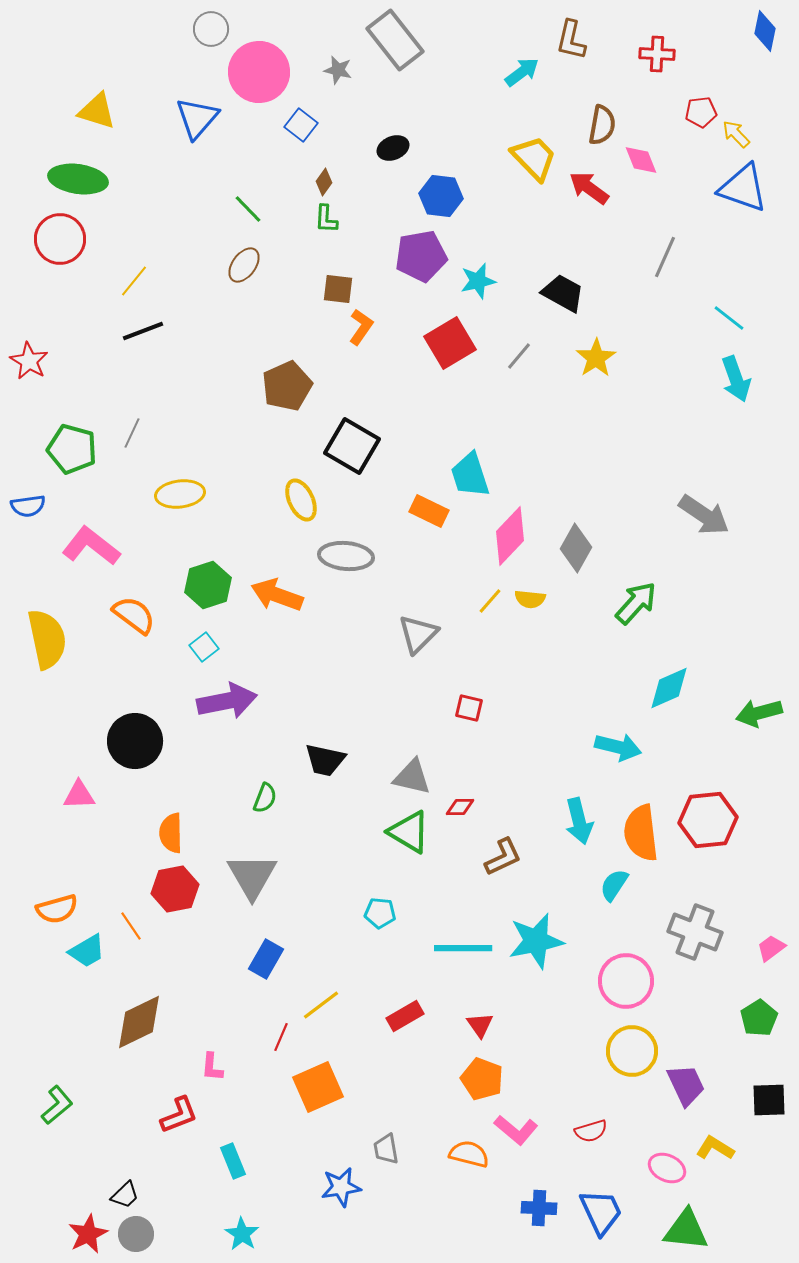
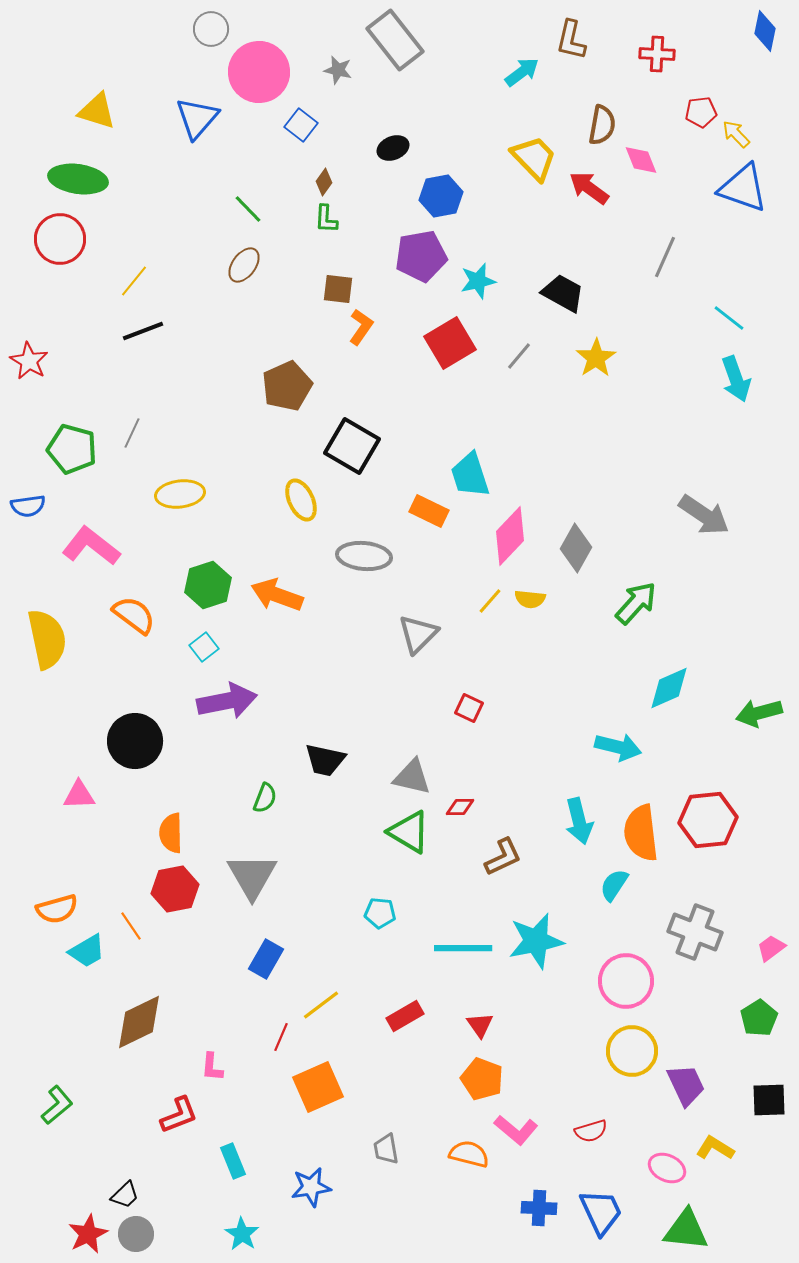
blue hexagon at (441, 196): rotated 18 degrees counterclockwise
gray ellipse at (346, 556): moved 18 px right
red square at (469, 708): rotated 12 degrees clockwise
blue star at (341, 1187): moved 30 px left
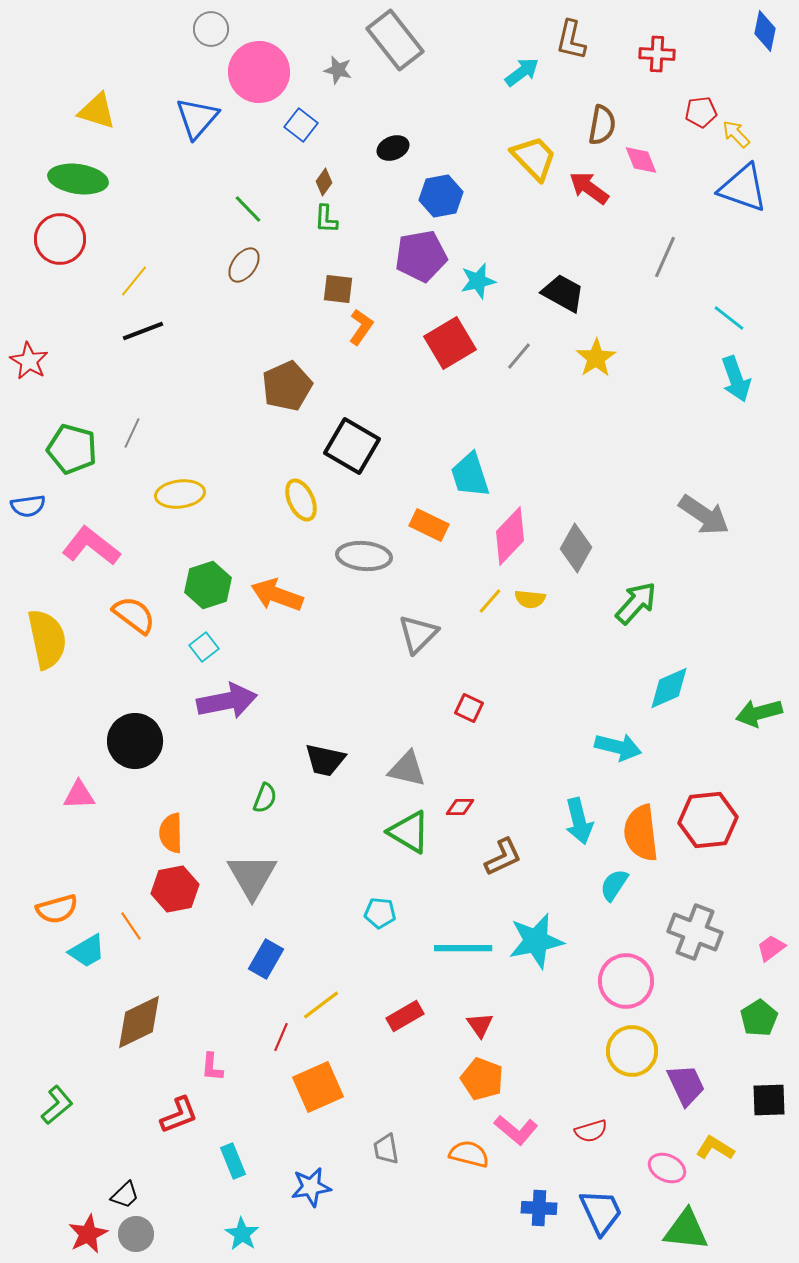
orange rectangle at (429, 511): moved 14 px down
gray triangle at (412, 777): moved 5 px left, 8 px up
